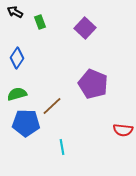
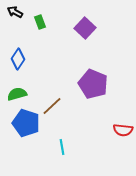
blue diamond: moved 1 px right, 1 px down
blue pentagon: rotated 16 degrees clockwise
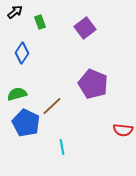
black arrow: rotated 112 degrees clockwise
purple square: rotated 10 degrees clockwise
blue diamond: moved 4 px right, 6 px up
blue pentagon: rotated 8 degrees clockwise
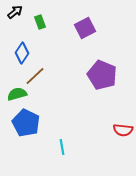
purple square: rotated 10 degrees clockwise
purple pentagon: moved 9 px right, 9 px up
brown line: moved 17 px left, 30 px up
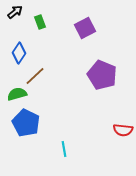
blue diamond: moved 3 px left
cyan line: moved 2 px right, 2 px down
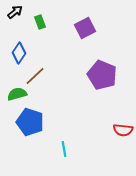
blue pentagon: moved 4 px right, 1 px up; rotated 8 degrees counterclockwise
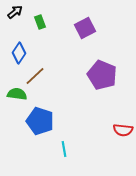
green semicircle: rotated 24 degrees clockwise
blue pentagon: moved 10 px right, 1 px up
